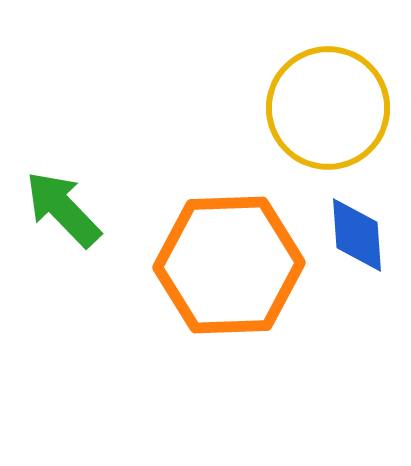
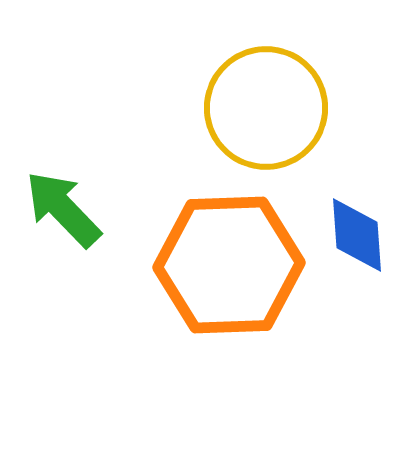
yellow circle: moved 62 px left
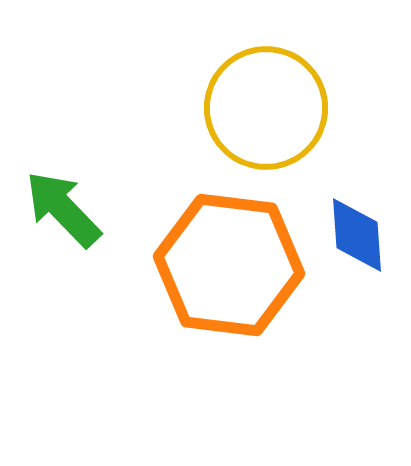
orange hexagon: rotated 9 degrees clockwise
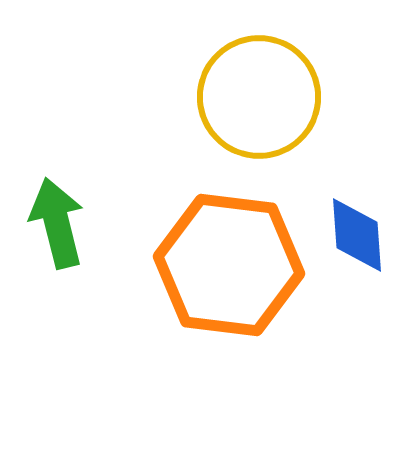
yellow circle: moved 7 px left, 11 px up
green arrow: moved 6 px left, 14 px down; rotated 30 degrees clockwise
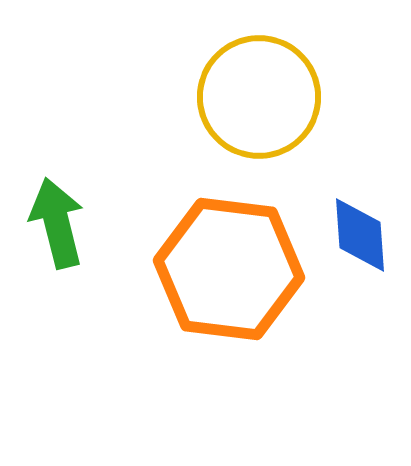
blue diamond: moved 3 px right
orange hexagon: moved 4 px down
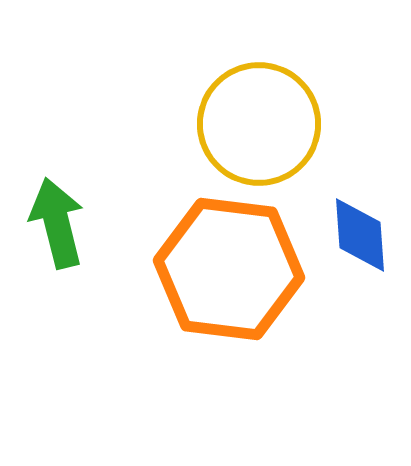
yellow circle: moved 27 px down
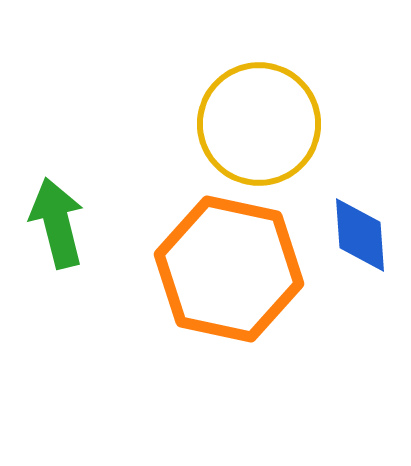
orange hexagon: rotated 5 degrees clockwise
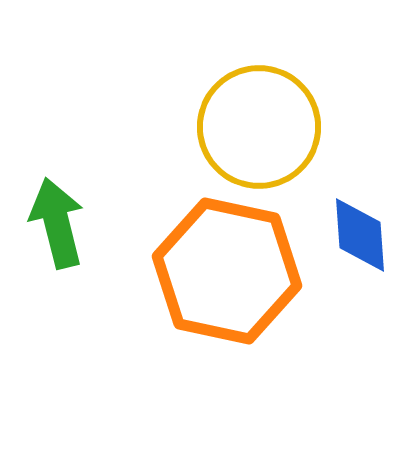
yellow circle: moved 3 px down
orange hexagon: moved 2 px left, 2 px down
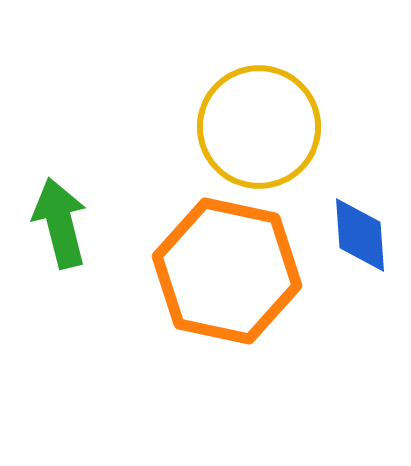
green arrow: moved 3 px right
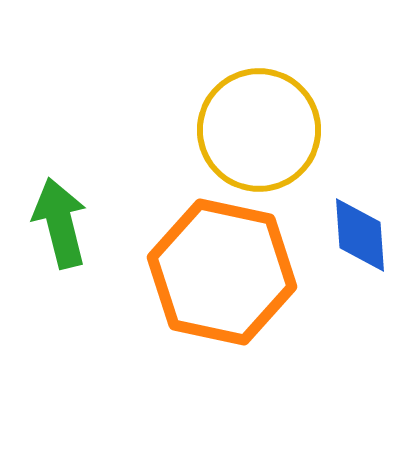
yellow circle: moved 3 px down
orange hexagon: moved 5 px left, 1 px down
